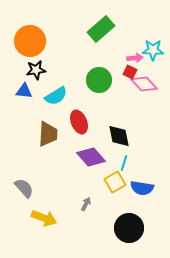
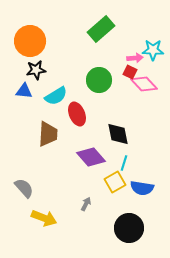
red ellipse: moved 2 px left, 8 px up
black diamond: moved 1 px left, 2 px up
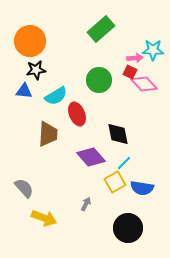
cyan line: rotated 28 degrees clockwise
black circle: moved 1 px left
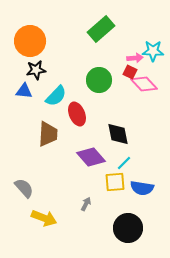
cyan star: moved 1 px down
cyan semicircle: rotated 15 degrees counterclockwise
yellow square: rotated 25 degrees clockwise
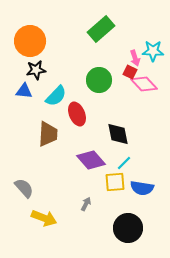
pink arrow: rotated 77 degrees clockwise
purple diamond: moved 3 px down
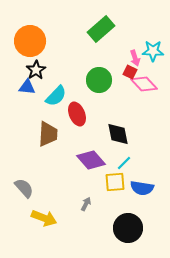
black star: rotated 24 degrees counterclockwise
blue triangle: moved 3 px right, 4 px up
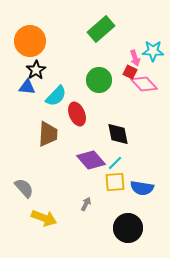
cyan line: moved 9 px left
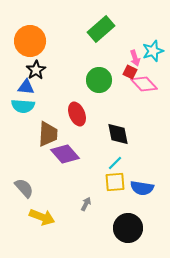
cyan star: rotated 20 degrees counterclockwise
blue triangle: moved 1 px left
cyan semicircle: moved 33 px left, 10 px down; rotated 50 degrees clockwise
purple diamond: moved 26 px left, 6 px up
yellow arrow: moved 2 px left, 1 px up
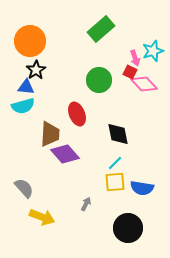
cyan semicircle: rotated 20 degrees counterclockwise
brown trapezoid: moved 2 px right
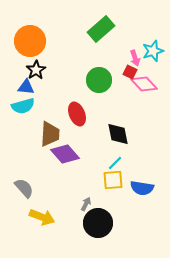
yellow square: moved 2 px left, 2 px up
black circle: moved 30 px left, 5 px up
